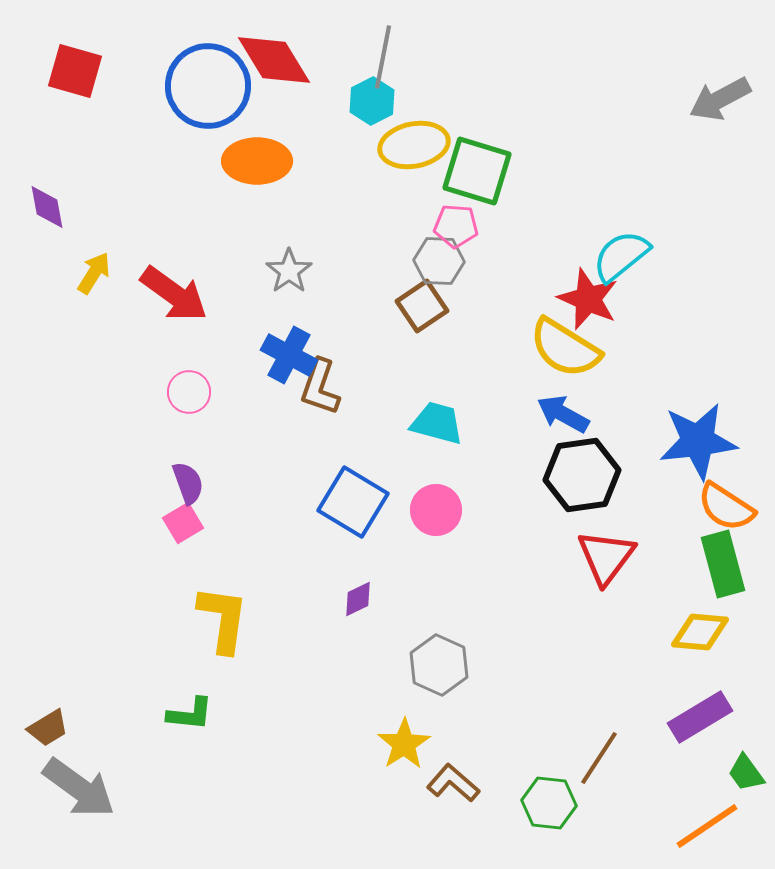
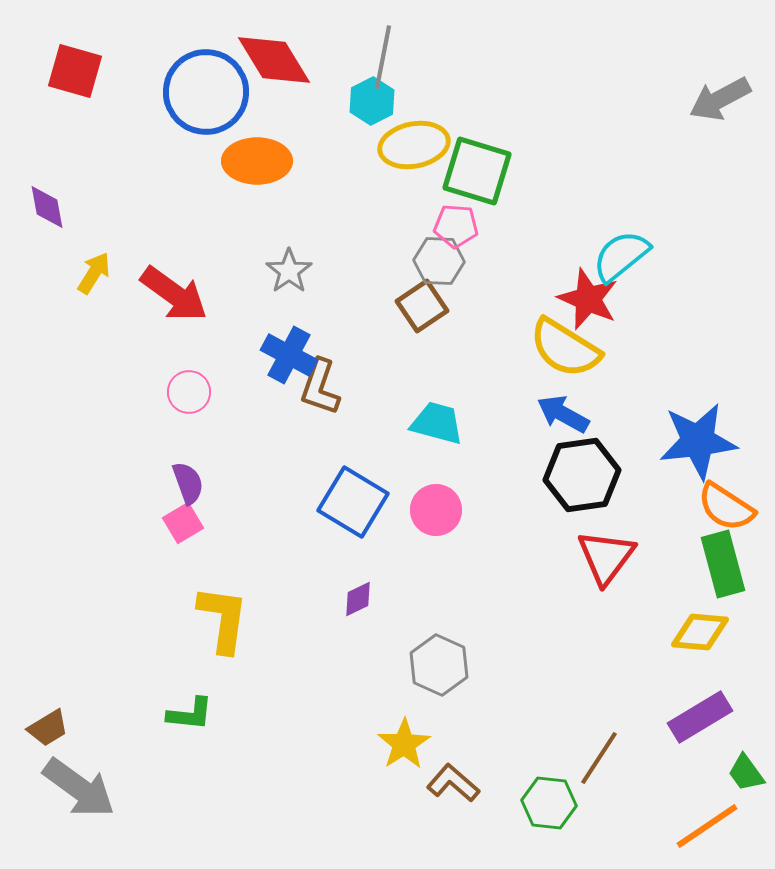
blue circle at (208, 86): moved 2 px left, 6 px down
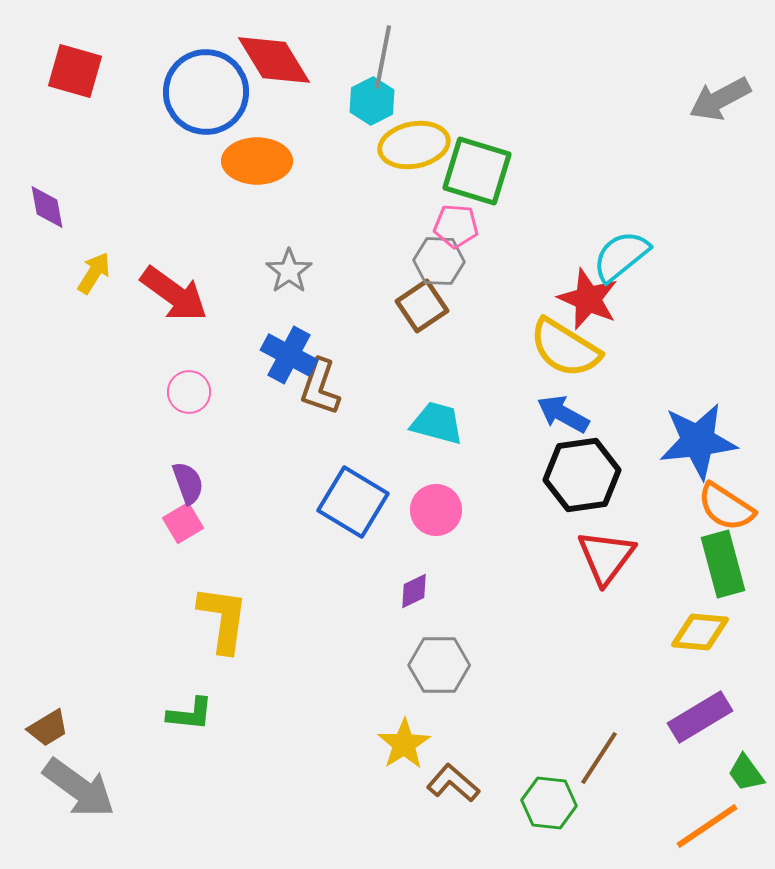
purple diamond at (358, 599): moved 56 px right, 8 px up
gray hexagon at (439, 665): rotated 24 degrees counterclockwise
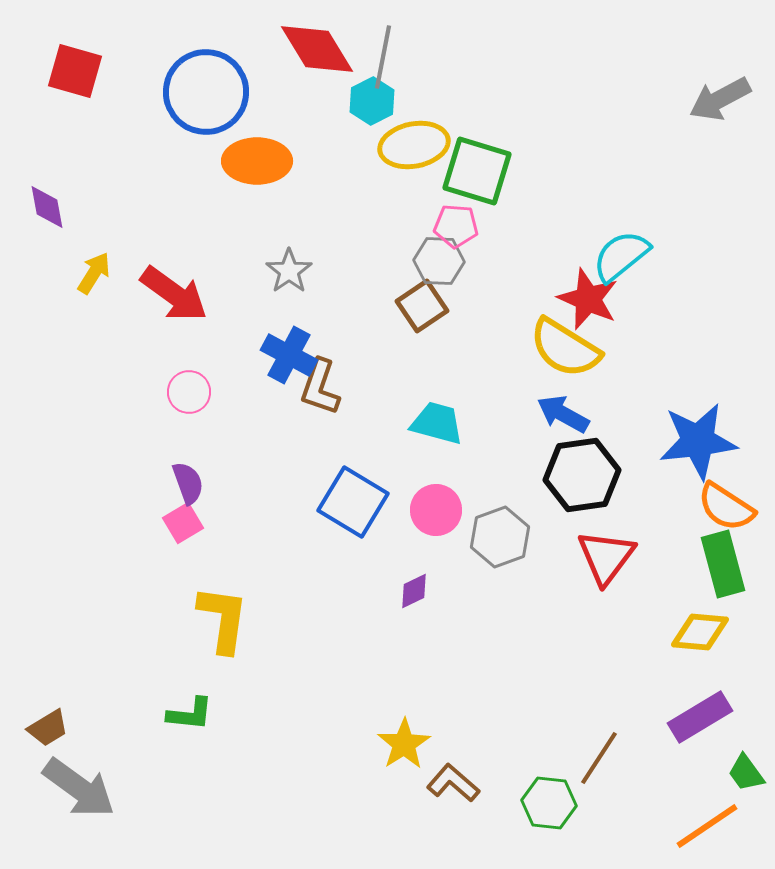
red diamond at (274, 60): moved 43 px right, 11 px up
gray hexagon at (439, 665): moved 61 px right, 128 px up; rotated 20 degrees counterclockwise
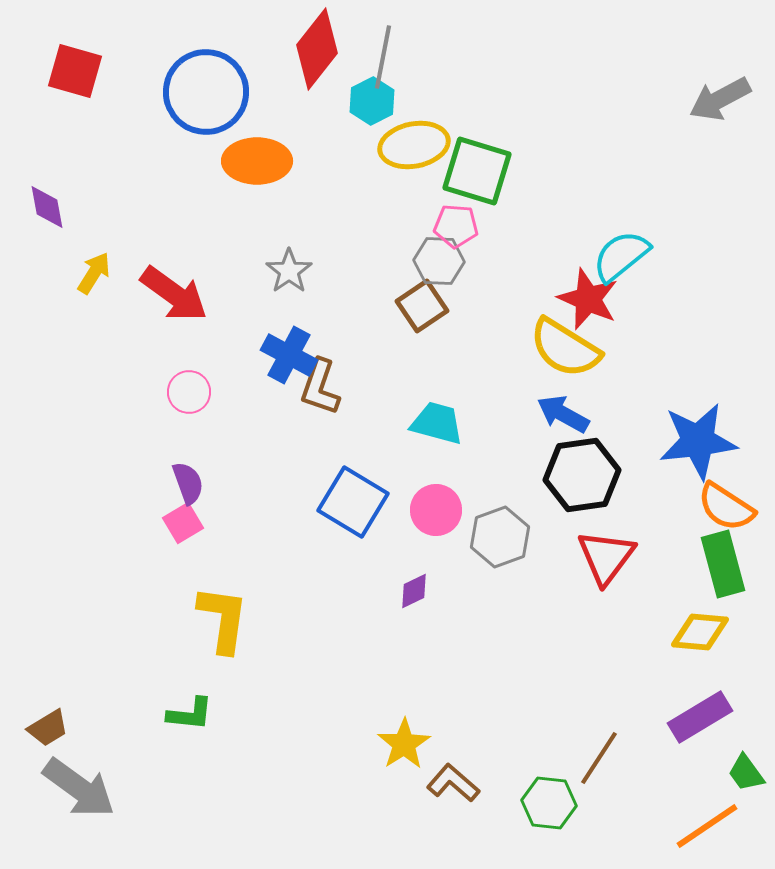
red diamond at (317, 49): rotated 70 degrees clockwise
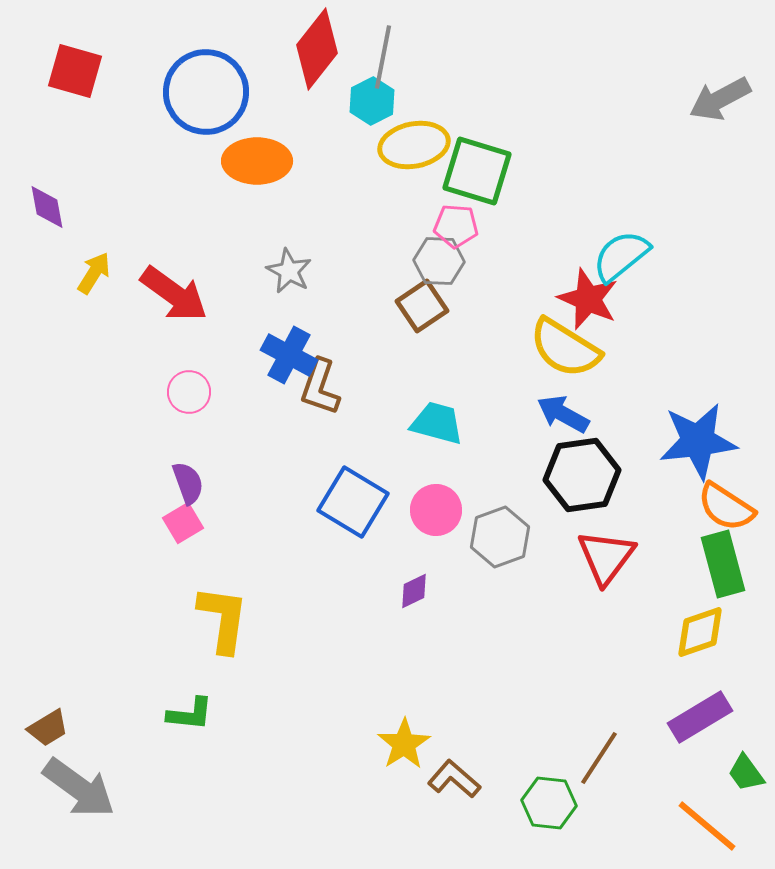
gray star at (289, 271): rotated 9 degrees counterclockwise
yellow diamond at (700, 632): rotated 24 degrees counterclockwise
brown L-shape at (453, 783): moved 1 px right, 4 px up
orange line at (707, 826): rotated 74 degrees clockwise
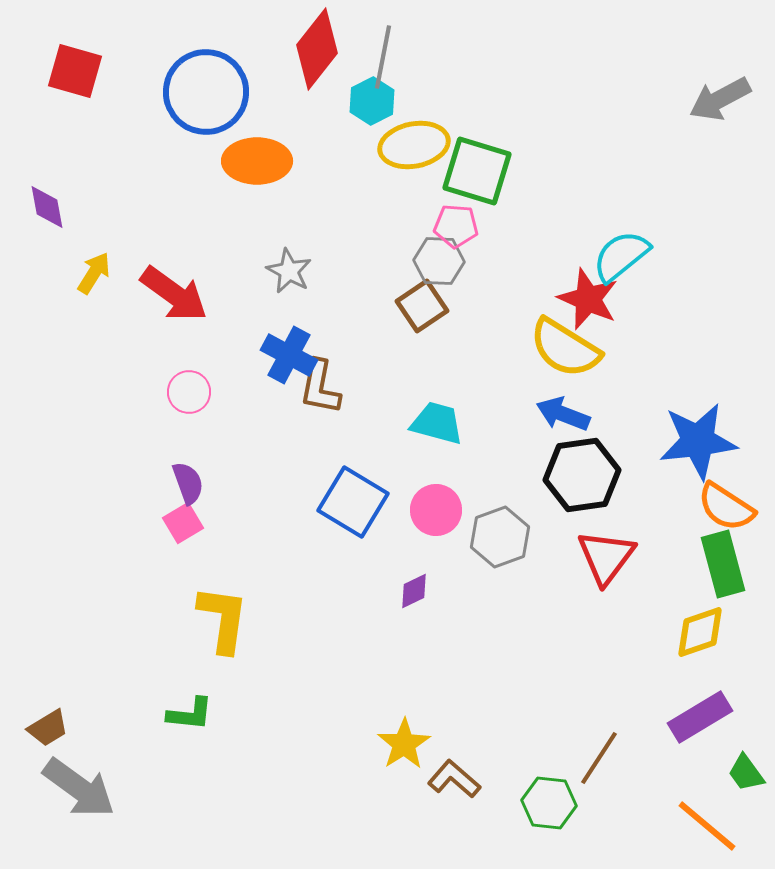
brown L-shape at (320, 387): rotated 8 degrees counterclockwise
blue arrow at (563, 414): rotated 8 degrees counterclockwise
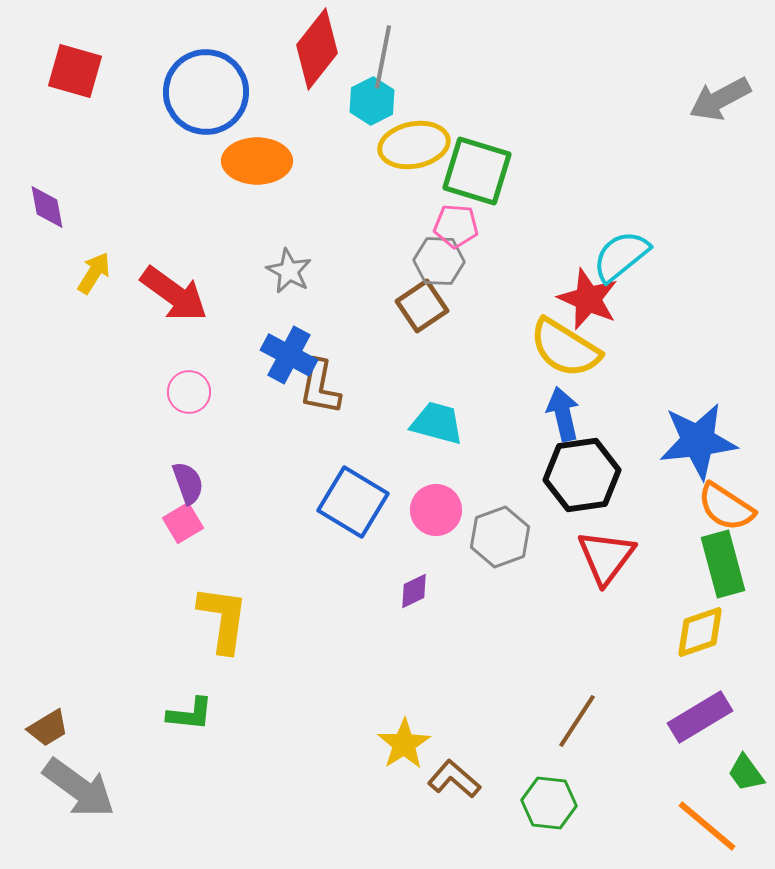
blue arrow at (563, 414): rotated 56 degrees clockwise
brown line at (599, 758): moved 22 px left, 37 px up
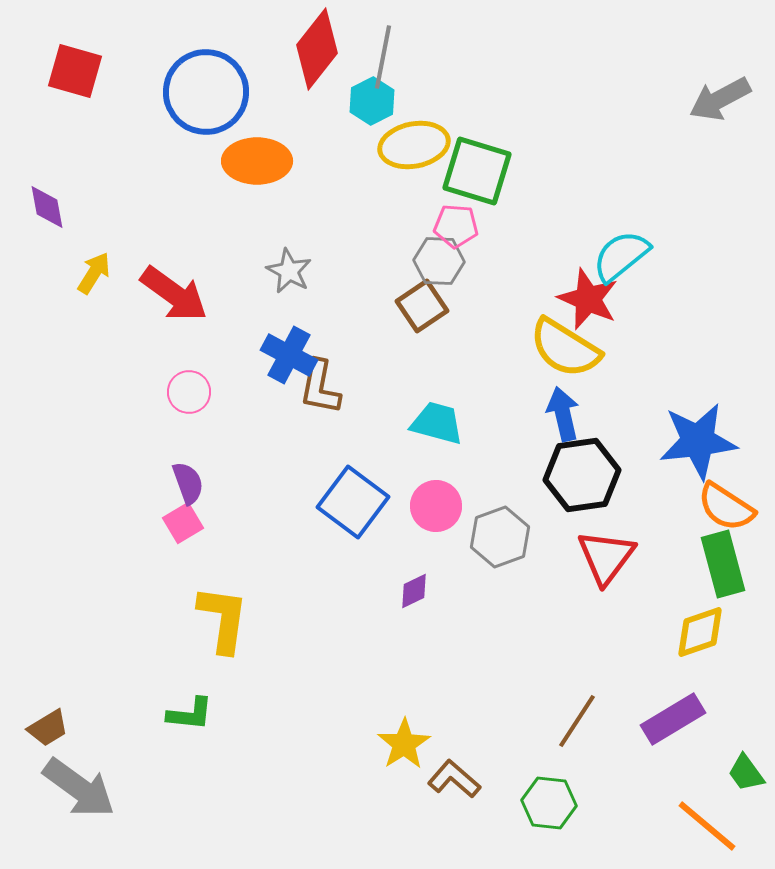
blue square at (353, 502): rotated 6 degrees clockwise
pink circle at (436, 510): moved 4 px up
purple rectangle at (700, 717): moved 27 px left, 2 px down
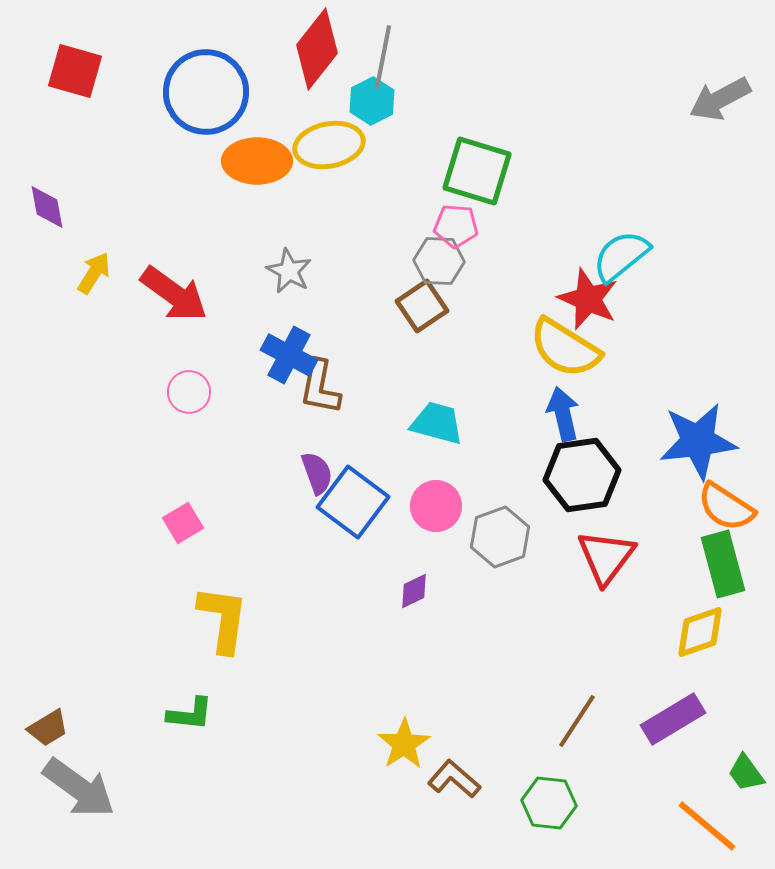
yellow ellipse at (414, 145): moved 85 px left
purple semicircle at (188, 483): moved 129 px right, 10 px up
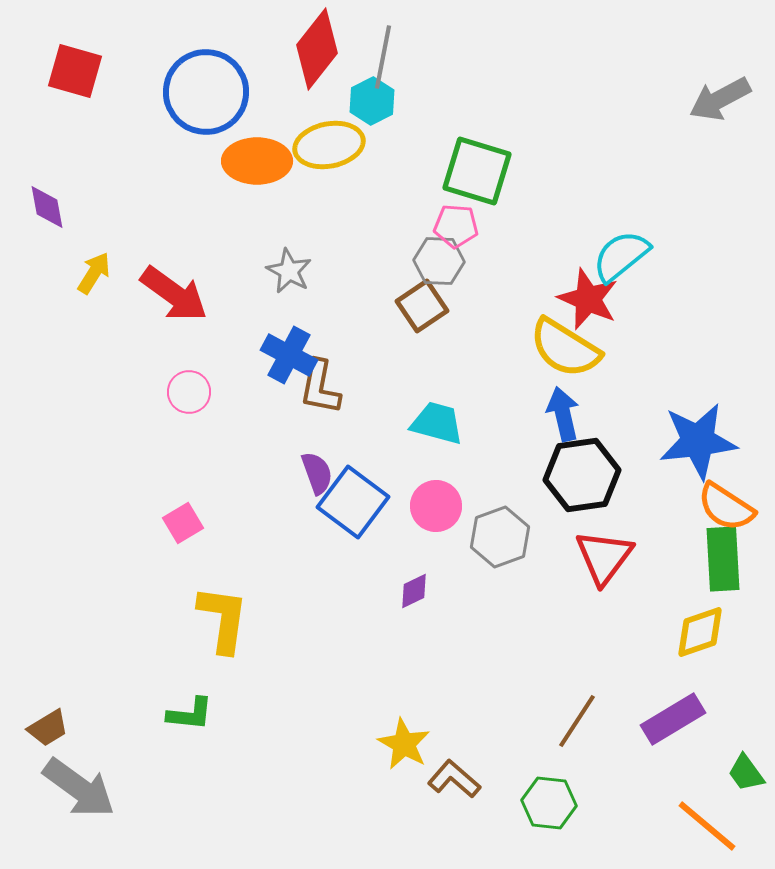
red triangle at (606, 557): moved 2 px left
green rectangle at (723, 564): moved 5 px up; rotated 12 degrees clockwise
yellow star at (404, 744): rotated 10 degrees counterclockwise
